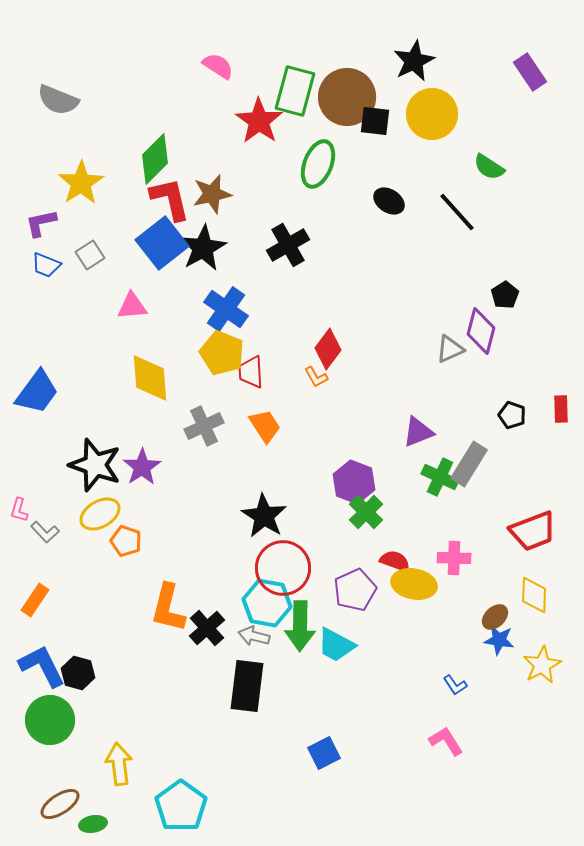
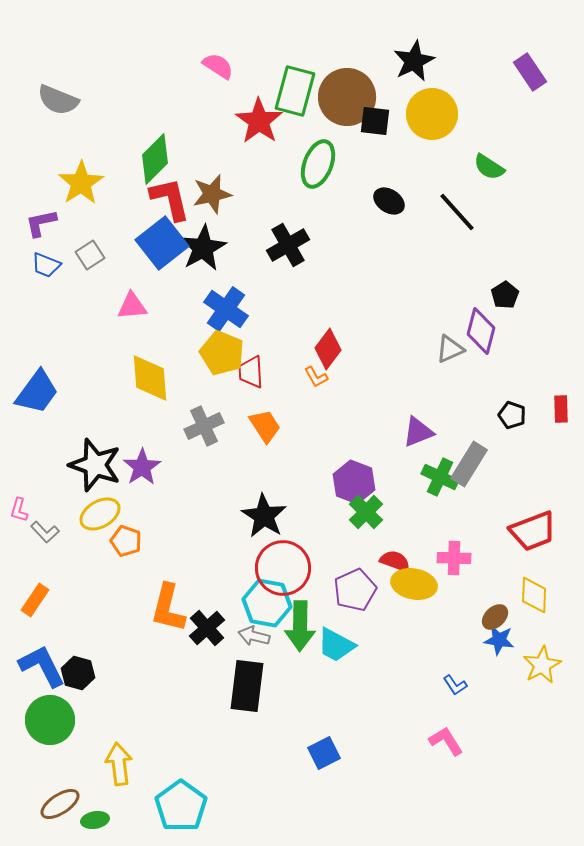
green ellipse at (93, 824): moved 2 px right, 4 px up
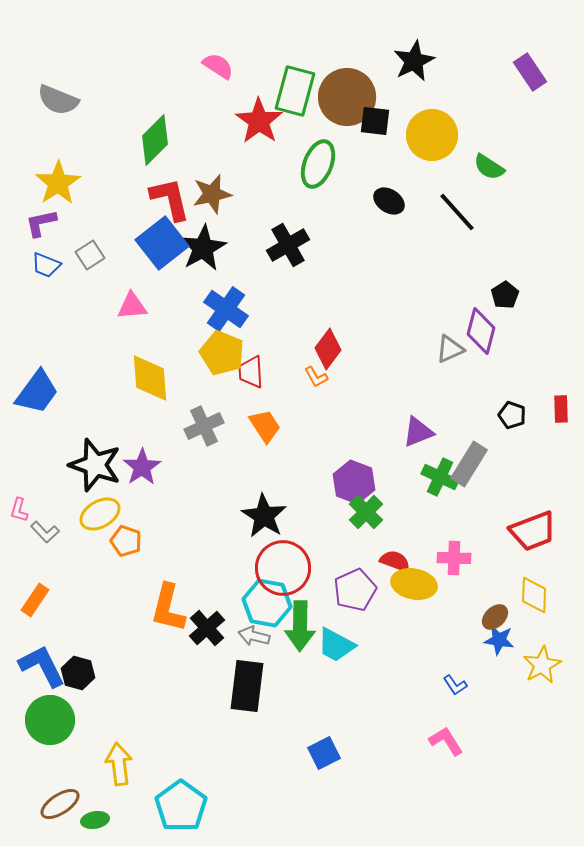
yellow circle at (432, 114): moved 21 px down
green diamond at (155, 159): moved 19 px up
yellow star at (81, 183): moved 23 px left
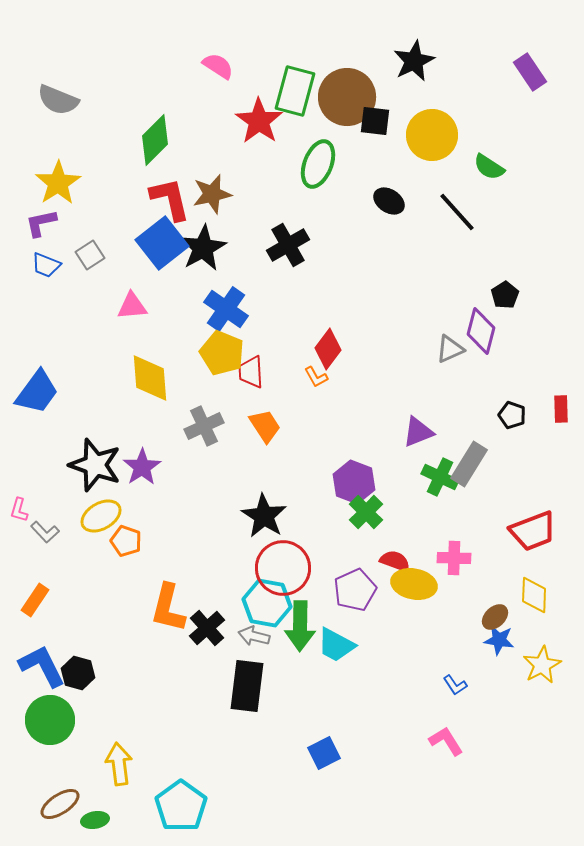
yellow ellipse at (100, 514): moved 1 px right, 2 px down
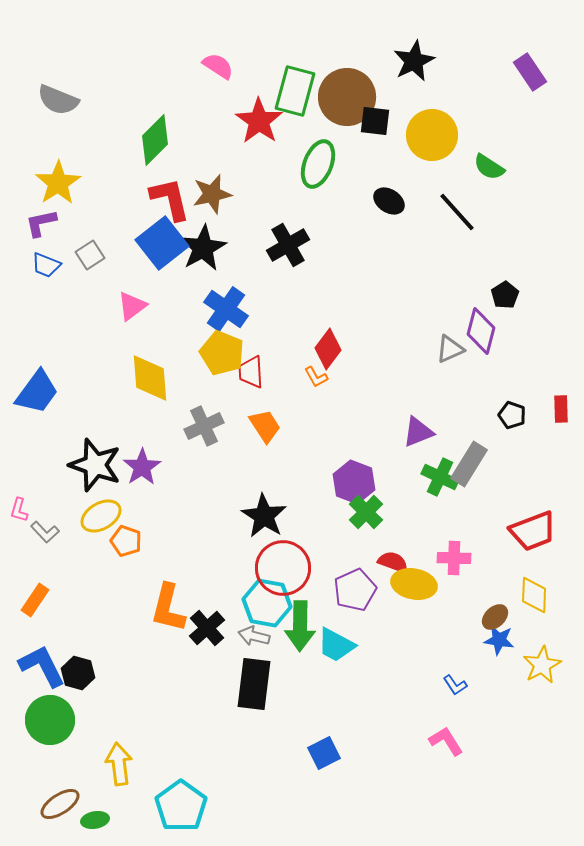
pink triangle at (132, 306): rotated 32 degrees counterclockwise
red semicircle at (395, 561): moved 2 px left, 1 px down
black rectangle at (247, 686): moved 7 px right, 2 px up
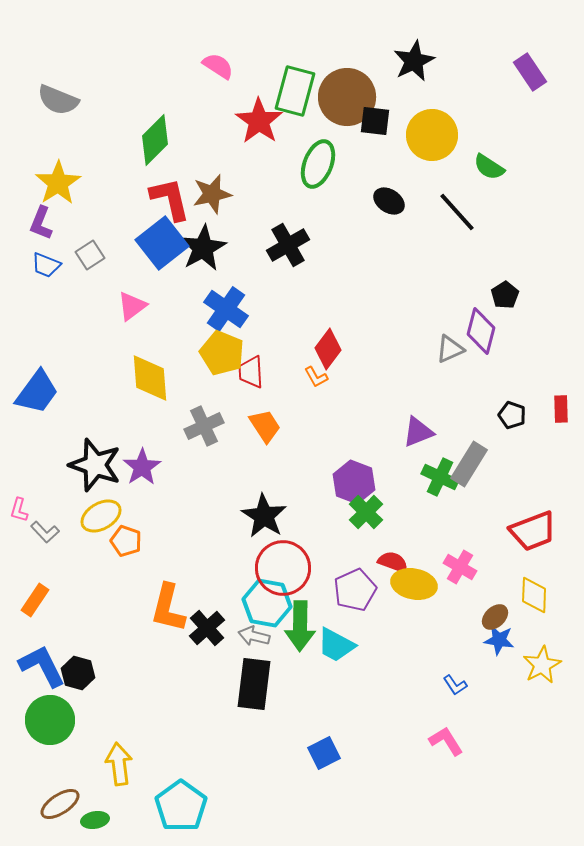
purple L-shape at (41, 223): rotated 56 degrees counterclockwise
pink cross at (454, 558): moved 6 px right, 9 px down; rotated 28 degrees clockwise
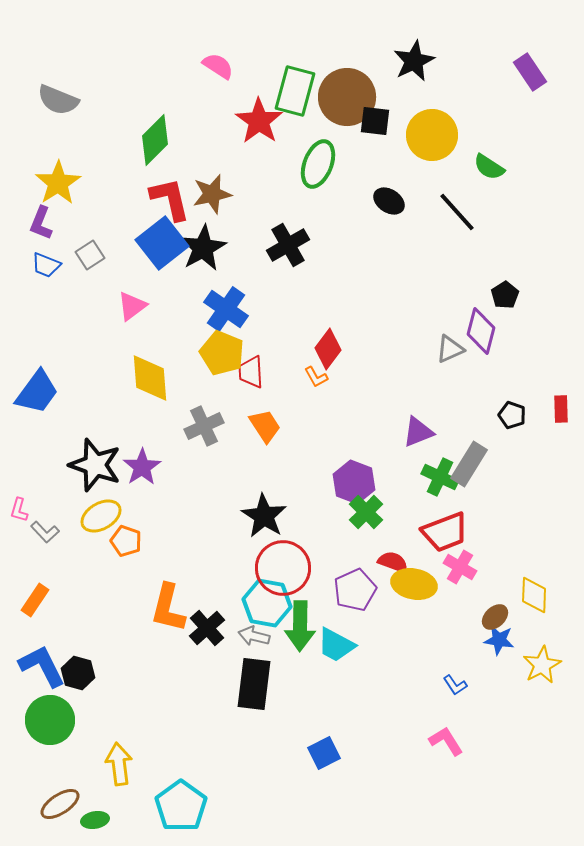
red trapezoid at (533, 531): moved 88 px left, 1 px down
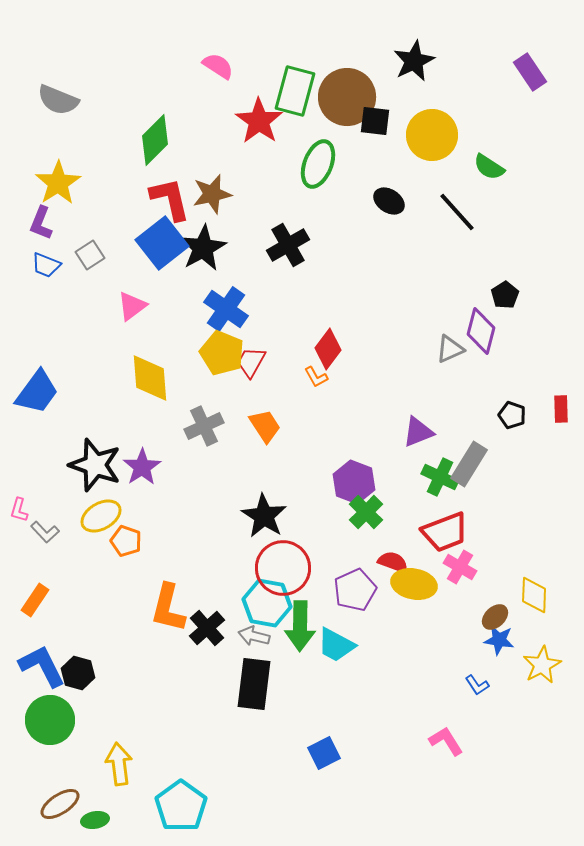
red trapezoid at (251, 372): moved 10 px up; rotated 32 degrees clockwise
blue L-shape at (455, 685): moved 22 px right
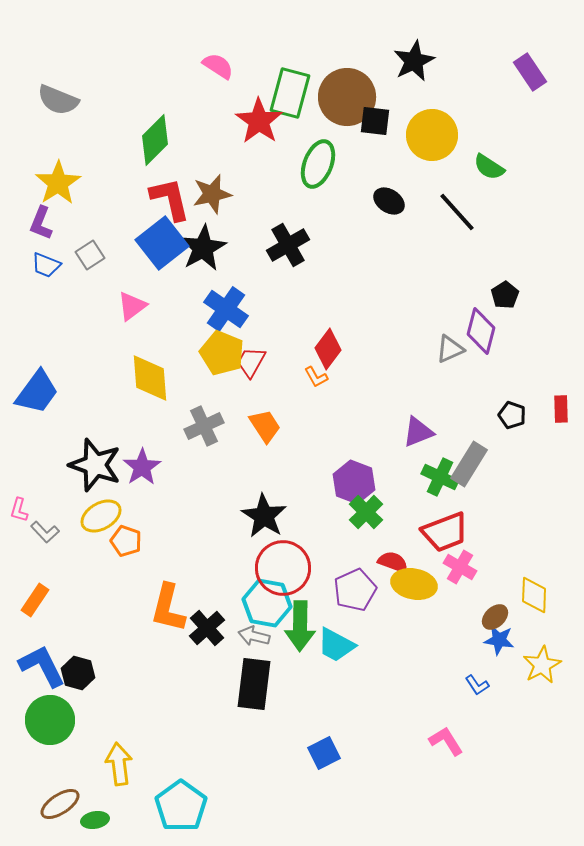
green rectangle at (295, 91): moved 5 px left, 2 px down
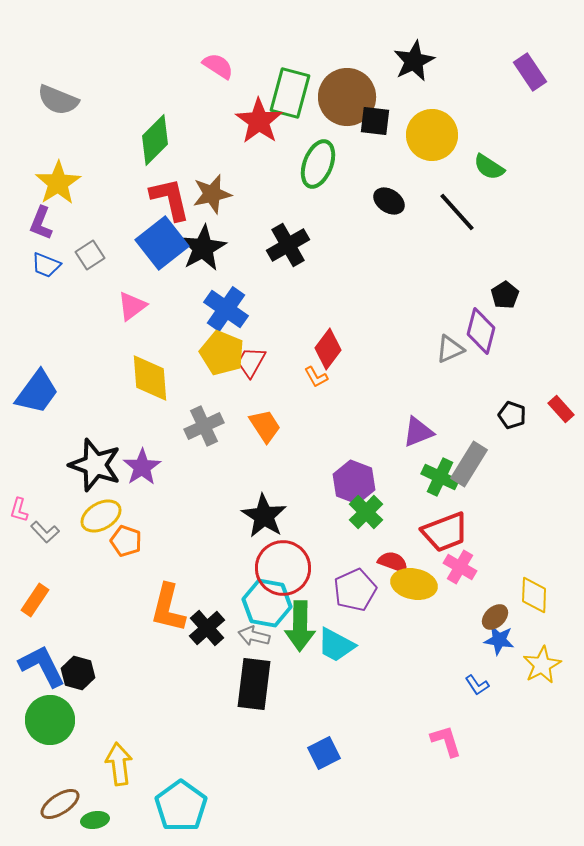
red rectangle at (561, 409): rotated 40 degrees counterclockwise
pink L-shape at (446, 741): rotated 15 degrees clockwise
